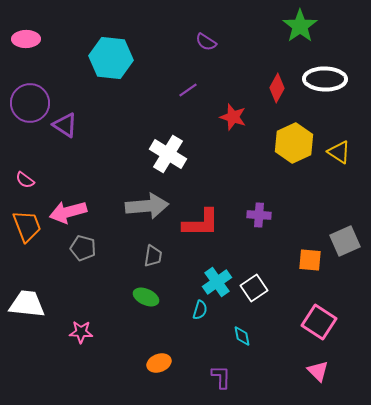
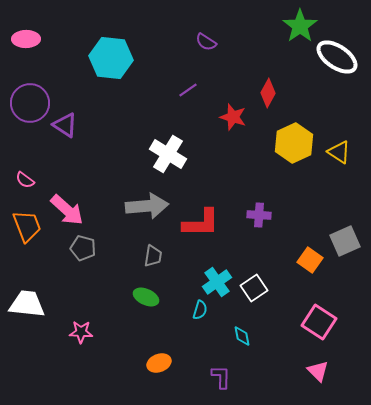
white ellipse: moved 12 px right, 22 px up; rotated 33 degrees clockwise
red diamond: moved 9 px left, 5 px down
pink arrow: moved 1 px left, 2 px up; rotated 123 degrees counterclockwise
orange square: rotated 30 degrees clockwise
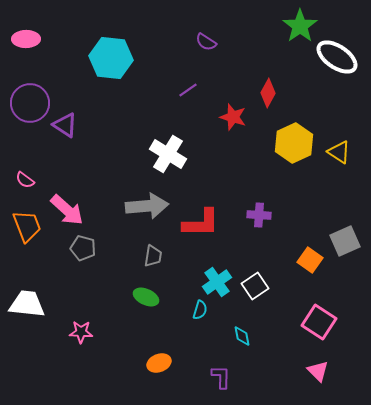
white square: moved 1 px right, 2 px up
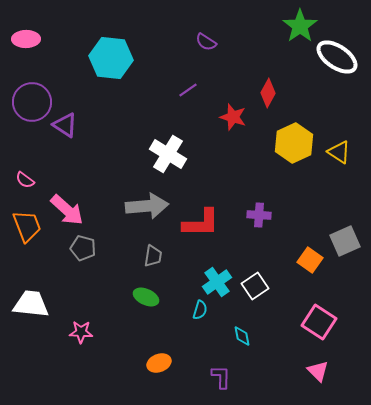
purple circle: moved 2 px right, 1 px up
white trapezoid: moved 4 px right
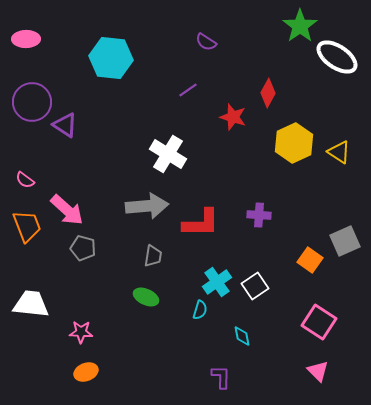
orange ellipse: moved 73 px left, 9 px down
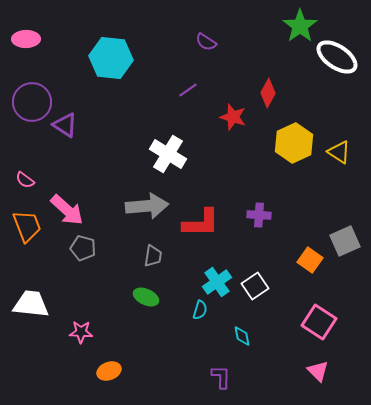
orange ellipse: moved 23 px right, 1 px up
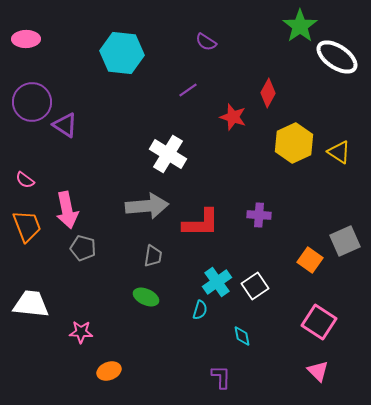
cyan hexagon: moved 11 px right, 5 px up
pink arrow: rotated 36 degrees clockwise
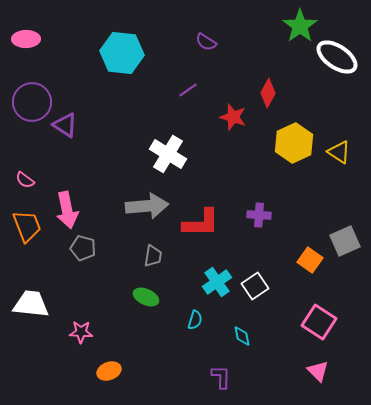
cyan semicircle: moved 5 px left, 10 px down
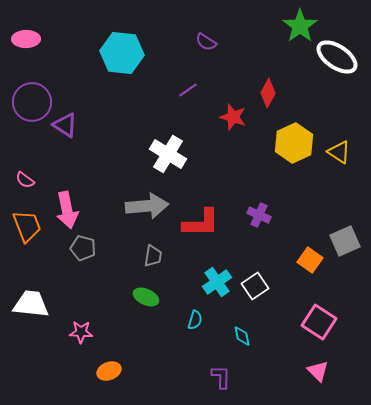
purple cross: rotated 20 degrees clockwise
